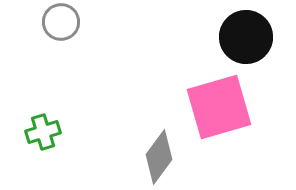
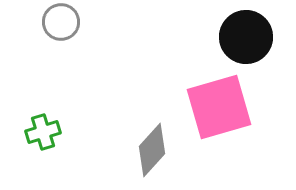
gray diamond: moved 7 px left, 7 px up; rotated 6 degrees clockwise
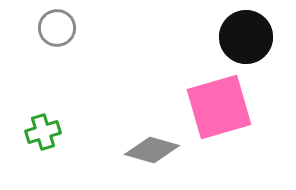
gray circle: moved 4 px left, 6 px down
gray diamond: rotated 64 degrees clockwise
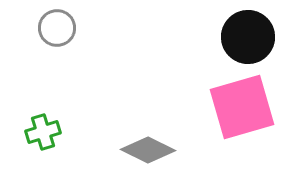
black circle: moved 2 px right
pink square: moved 23 px right
gray diamond: moved 4 px left; rotated 10 degrees clockwise
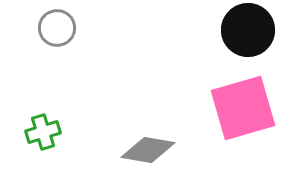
black circle: moved 7 px up
pink square: moved 1 px right, 1 px down
gray diamond: rotated 16 degrees counterclockwise
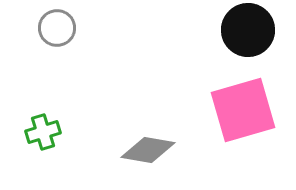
pink square: moved 2 px down
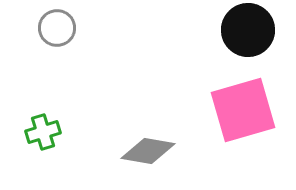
gray diamond: moved 1 px down
